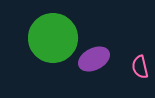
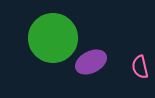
purple ellipse: moved 3 px left, 3 px down
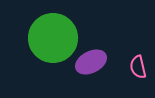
pink semicircle: moved 2 px left
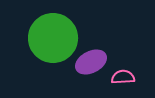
pink semicircle: moved 15 px left, 10 px down; rotated 100 degrees clockwise
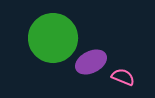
pink semicircle: rotated 25 degrees clockwise
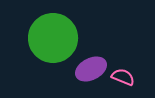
purple ellipse: moved 7 px down
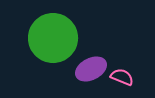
pink semicircle: moved 1 px left
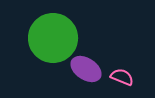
purple ellipse: moved 5 px left; rotated 60 degrees clockwise
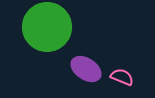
green circle: moved 6 px left, 11 px up
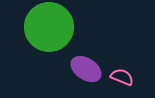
green circle: moved 2 px right
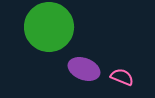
purple ellipse: moved 2 px left; rotated 12 degrees counterclockwise
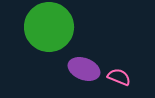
pink semicircle: moved 3 px left
